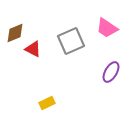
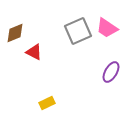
gray square: moved 7 px right, 10 px up
red triangle: moved 1 px right, 3 px down
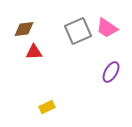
brown diamond: moved 9 px right, 4 px up; rotated 15 degrees clockwise
red triangle: rotated 30 degrees counterclockwise
yellow rectangle: moved 4 px down
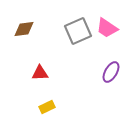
red triangle: moved 6 px right, 21 px down
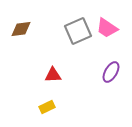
brown diamond: moved 3 px left
red triangle: moved 13 px right, 2 px down
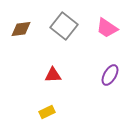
gray square: moved 14 px left, 5 px up; rotated 28 degrees counterclockwise
purple ellipse: moved 1 px left, 3 px down
yellow rectangle: moved 5 px down
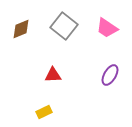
brown diamond: rotated 15 degrees counterclockwise
yellow rectangle: moved 3 px left
